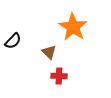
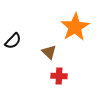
orange star: moved 2 px right; rotated 8 degrees clockwise
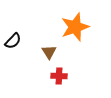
orange star: rotated 12 degrees clockwise
brown triangle: rotated 14 degrees clockwise
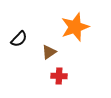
black semicircle: moved 6 px right, 2 px up
brown triangle: rotated 28 degrees clockwise
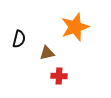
black semicircle: rotated 30 degrees counterclockwise
brown triangle: moved 2 px left, 1 px down; rotated 21 degrees clockwise
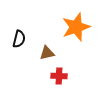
orange star: moved 1 px right
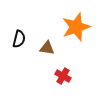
brown triangle: moved 5 px up; rotated 21 degrees clockwise
red cross: moved 4 px right; rotated 28 degrees clockwise
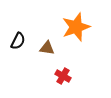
black semicircle: moved 1 px left, 2 px down; rotated 12 degrees clockwise
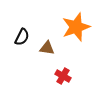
black semicircle: moved 4 px right, 4 px up
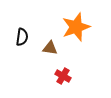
black semicircle: rotated 18 degrees counterclockwise
brown triangle: moved 3 px right
